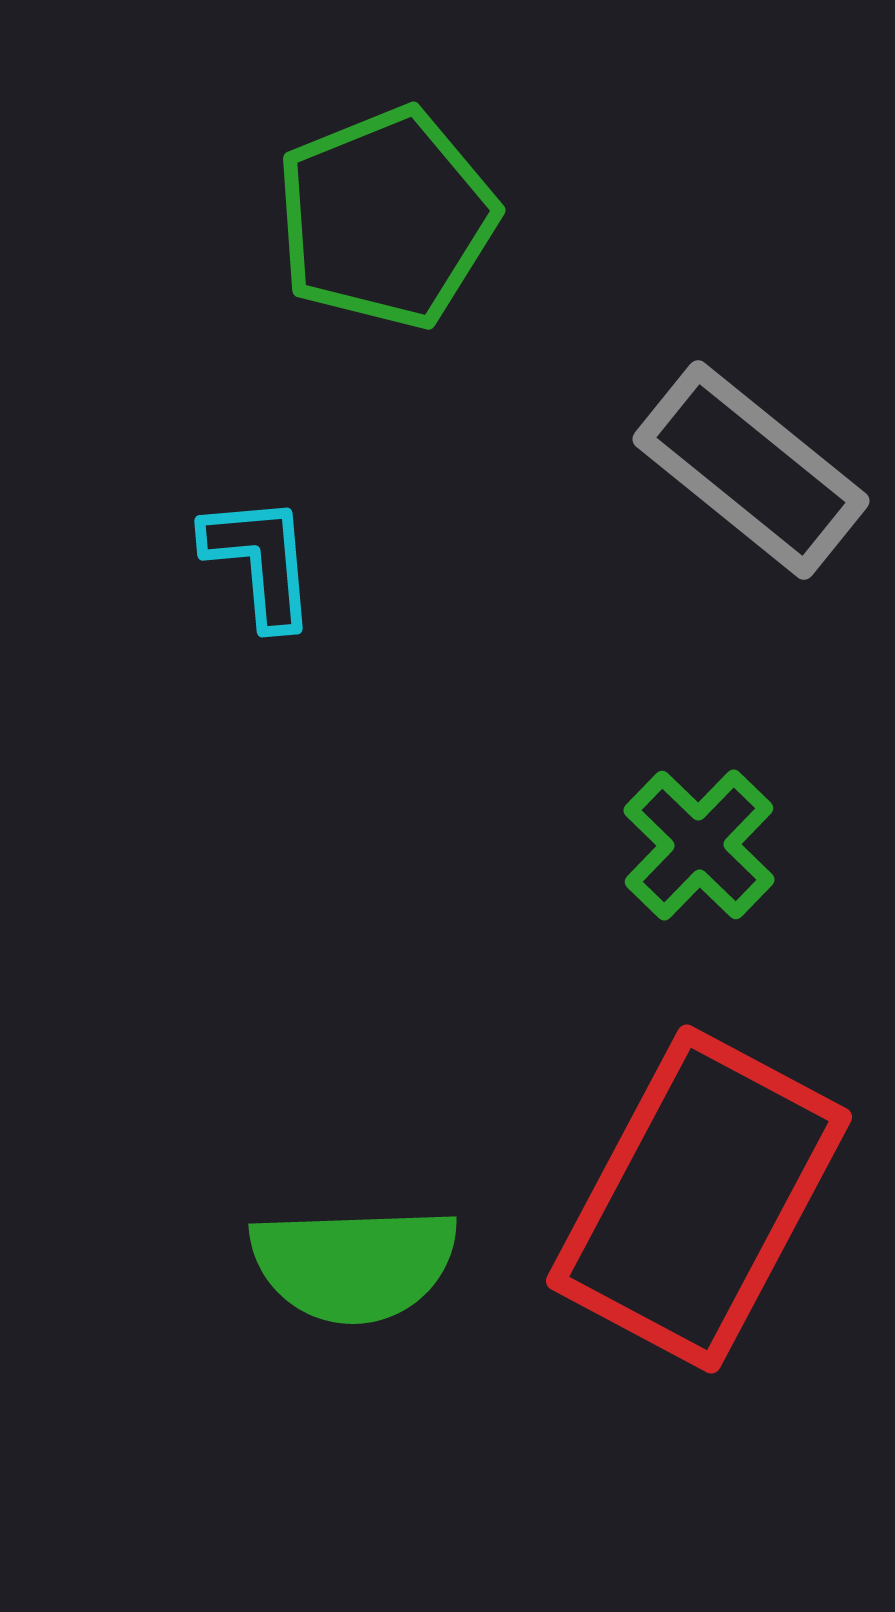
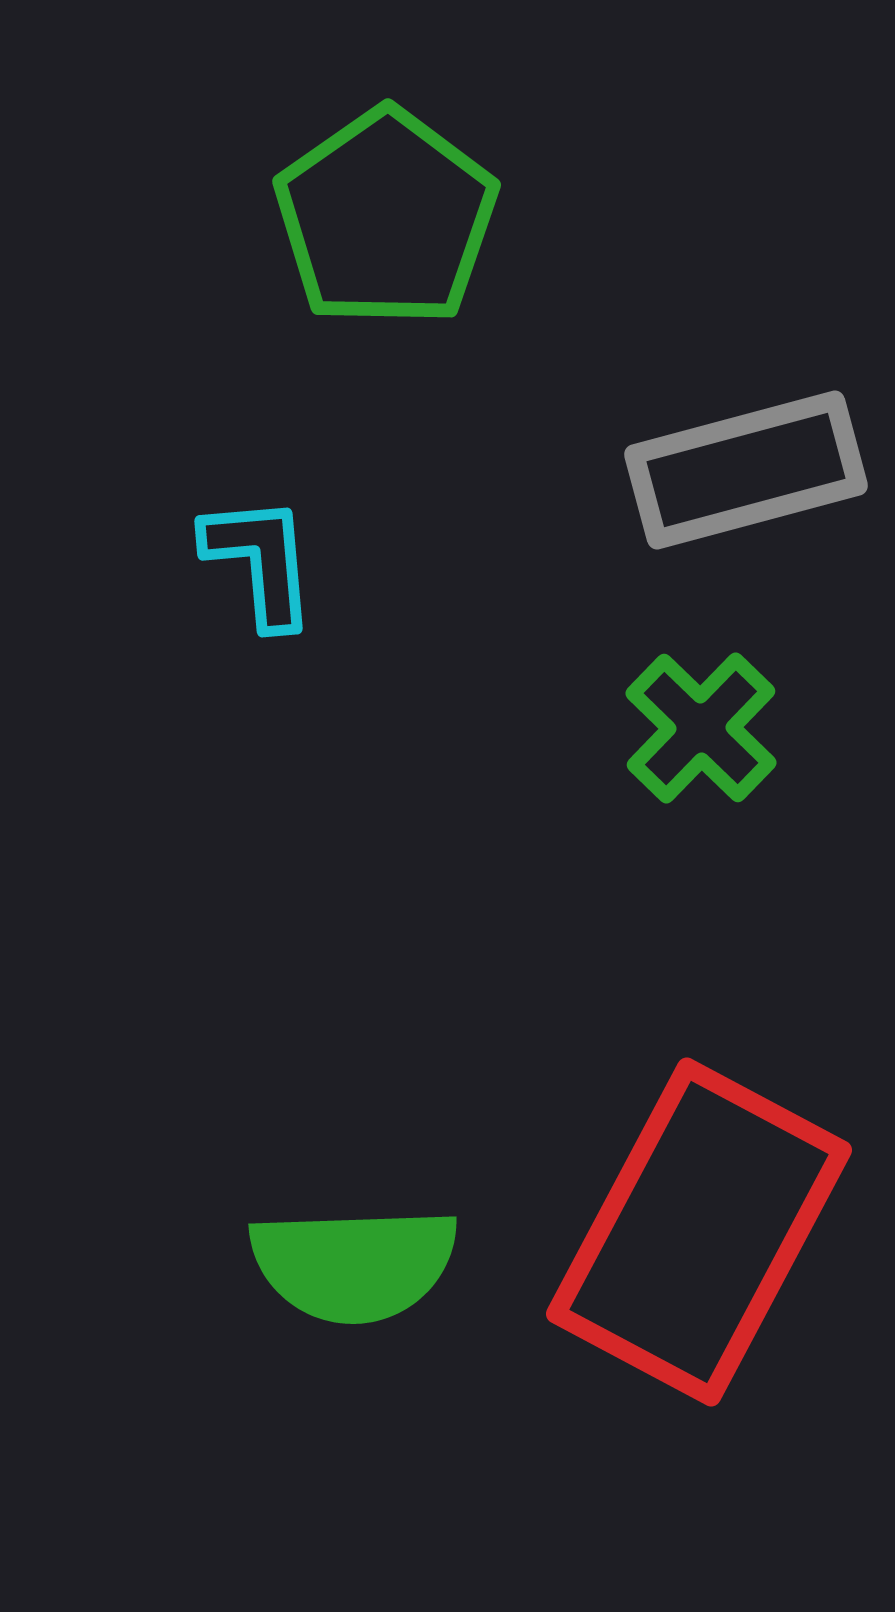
green pentagon: rotated 13 degrees counterclockwise
gray rectangle: moved 5 px left; rotated 54 degrees counterclockwise
green cross: moved 2 px right, 117 px up
red rectangle: moved 33 px down
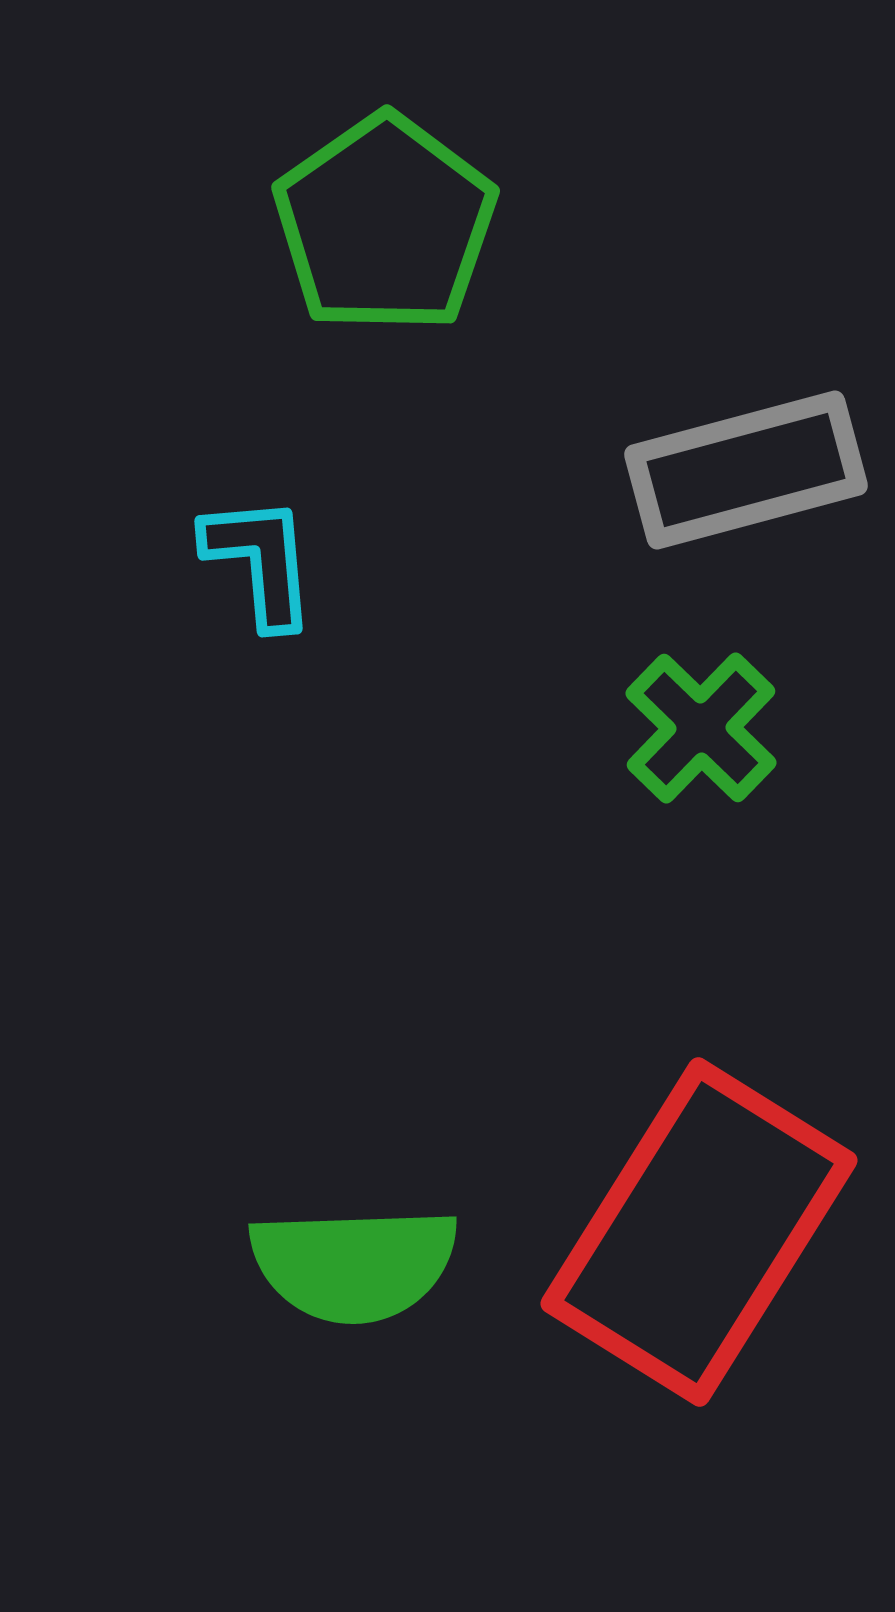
green pentagon: moved 1 px left, 6 px down
red rectangle: rotated 4 degrees clockwise
